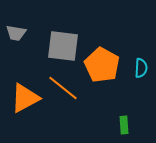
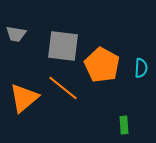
gray trapezoid: moved 1 px down
orange triangle: moved 1 px left; rotated 12 degrees counterclockwise
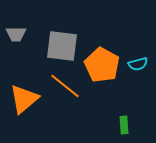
gray trapezoid: rotated 10 degrees counterclockwise
gray square: moved 1 px left
cyan semicircle: moved 3 px left, 4 px up; rotated 72 degrees clockwise
orange line: moved 2 px right, 2 px up
orange triangle: moved 1 px down
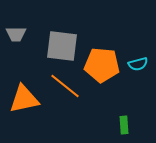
orange pentagon: rotated 24 degrees counterclockwise
orange triangle: rotated 28 degrees clockwise
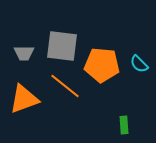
gray trapezoid: moved 8 px right, 19 px down
cyan semicircle: moved 1 px right; rotated 60 degrees clockwise
orange triangle: rotated 8 degrees counterclockwise
